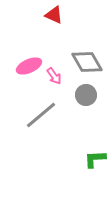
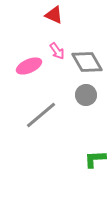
pink arrow: moved 3 px right, 25 px up
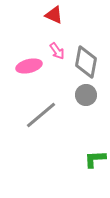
gray diamond: moved 1 px left; rotated 40 degrees clockwise
pink ellipse: rotated 10 degrees clockwise
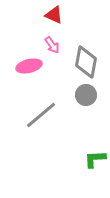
pink arrow: moved 5 px left, 6 px up
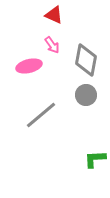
gray diamond: moved 2 px up
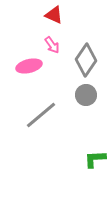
gray diamond: rotated 24 degrees clockwise
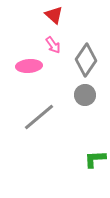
red triangle: rotated 18 degrees clockwise
pink arrow: moved 1 px right
pink ellipse: rotated 10 degrees clockwise
gray circle: moved 1 px left
gray line: moved 2 px left, 2 px down
